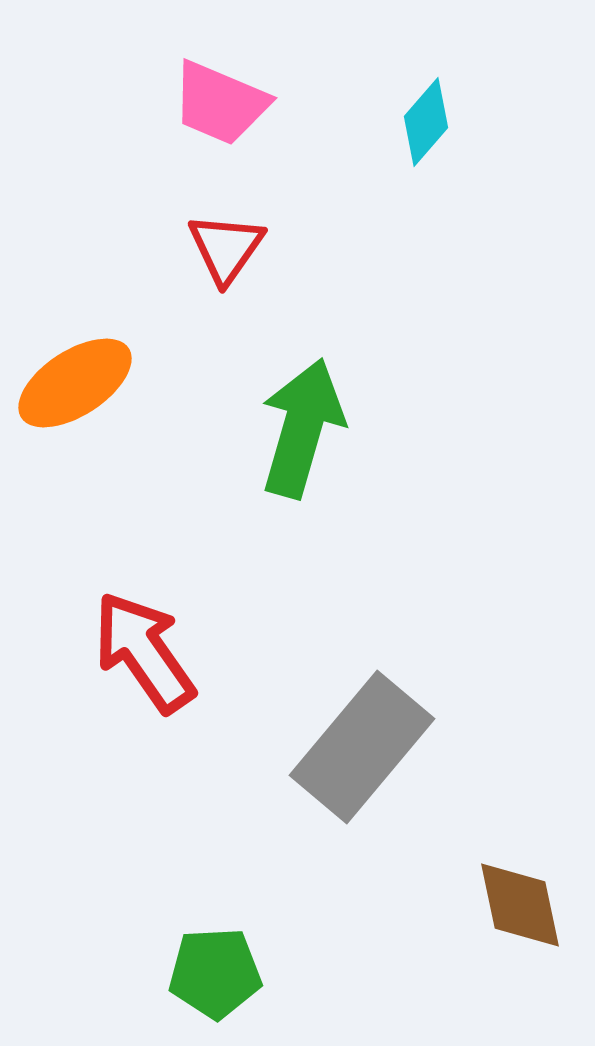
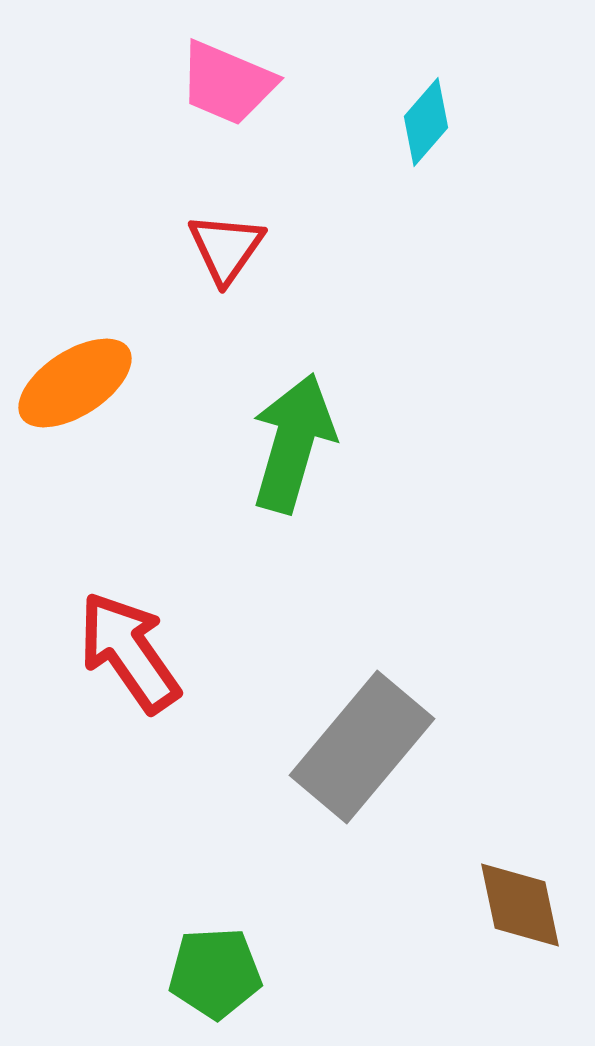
pink trapezoid: moved 7 px right, 20 px up
green arrow: moved 9 px left, 15 px down
red arrow: moved 15 px left
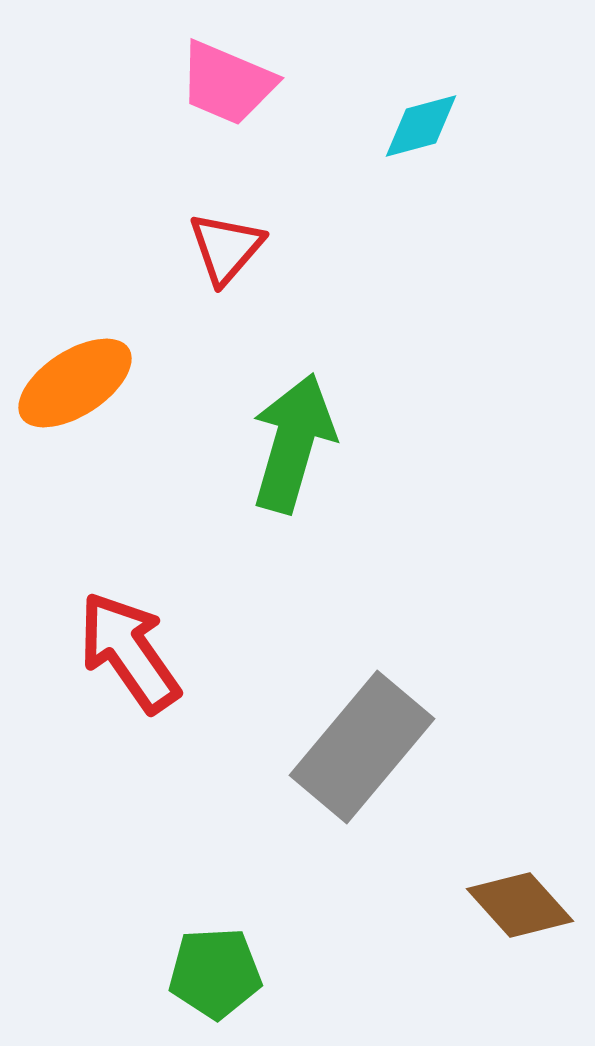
cyan diamond: moved 5 px left, 4 px down; rotated 34 degrees clockwise
red triangle: rotated 6 degrees clockwise
brown diamond: rotated 30 degrees counterclockwise
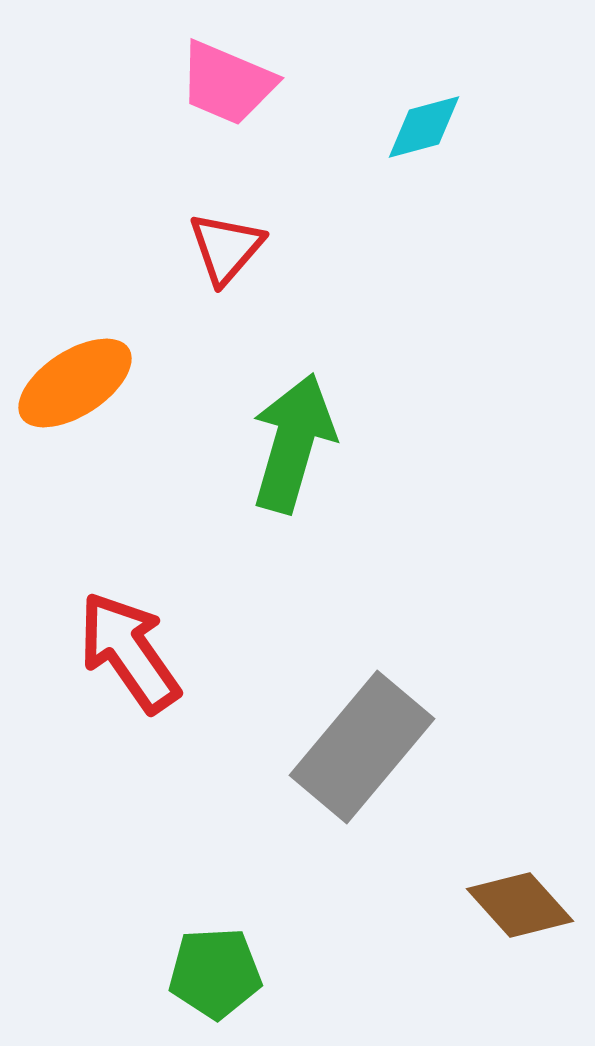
cyan diamond: moved 3 px right, 1 px down
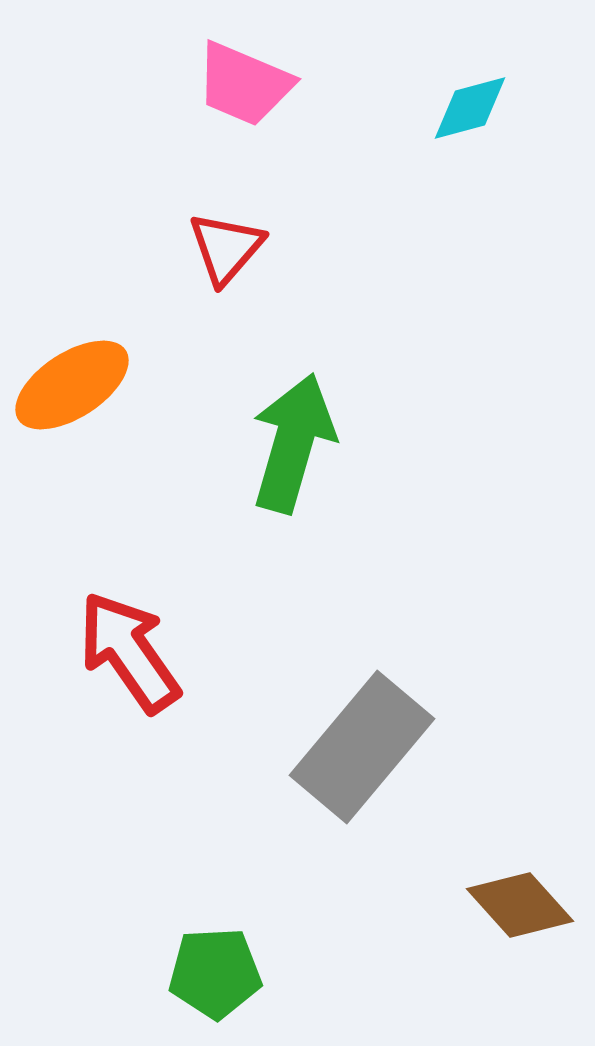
pink trapezoid: moved 17 px right, 1 px down
cyan diamond: moved 46 px right, 19 px up
orange ellipse: moved 3 px left, 2 px down
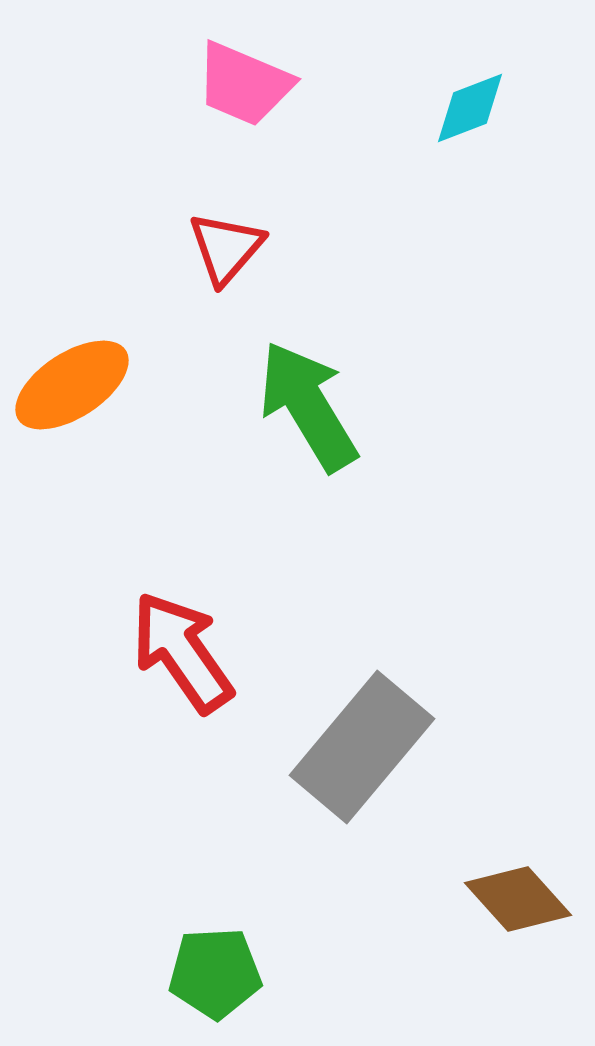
cyan diamond: rotated 6 degrees counterclockwise
green arrow: moved 15 px right, 37 px up; rotated 47 degrees counterclockwise
red arrow: moved 53 px right
brown diamond: moved 2 px left, 6 px up
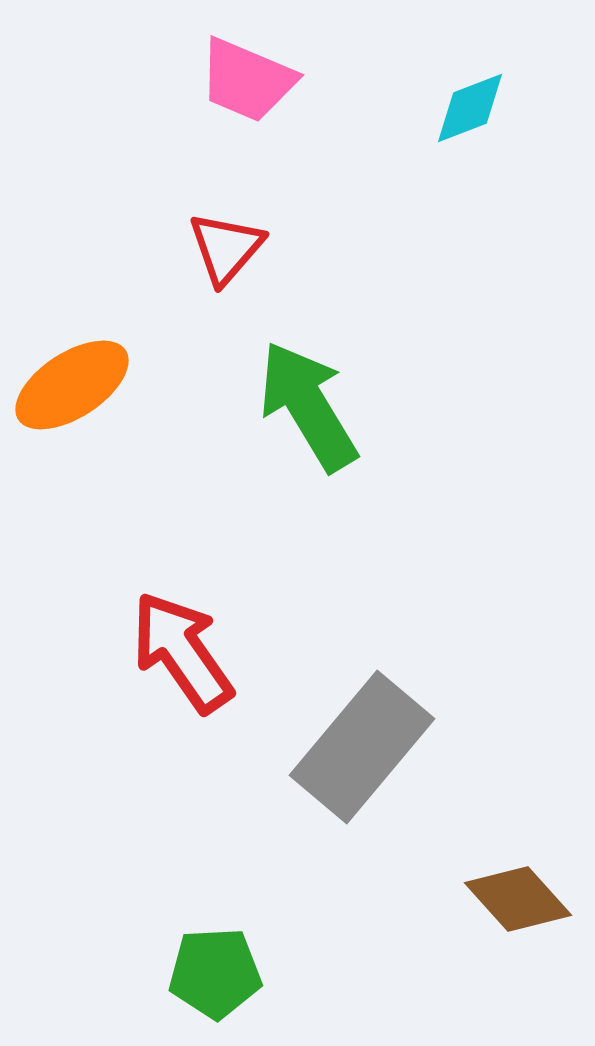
pink trapezoid: moved 3 px right, 4 px up
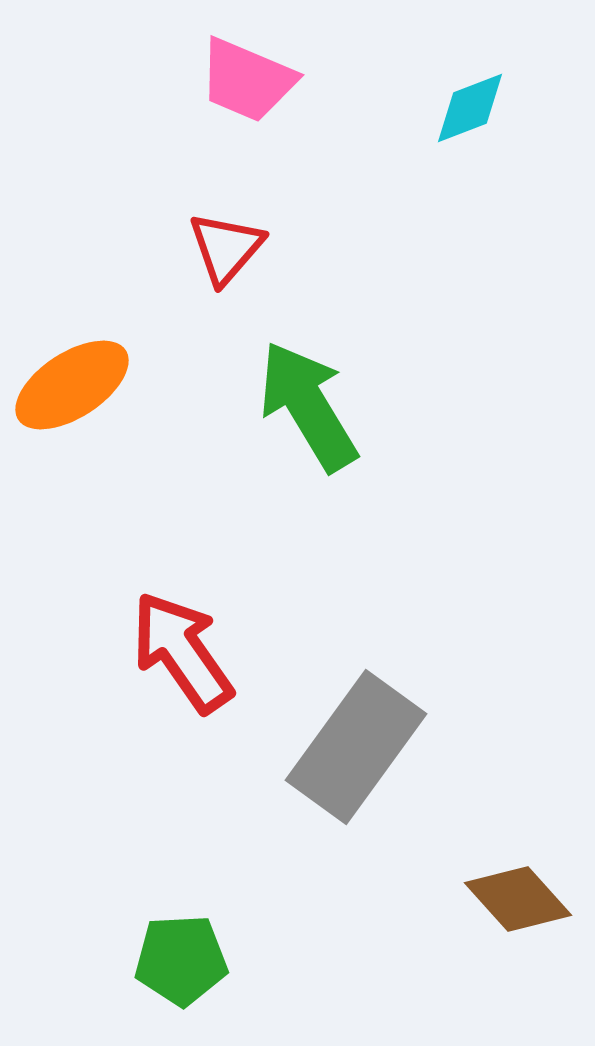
gray rectangle: moved 6 px left; rotated 4 degrees counterclockwise
green pentagon: moved 34 px left, 13 px up
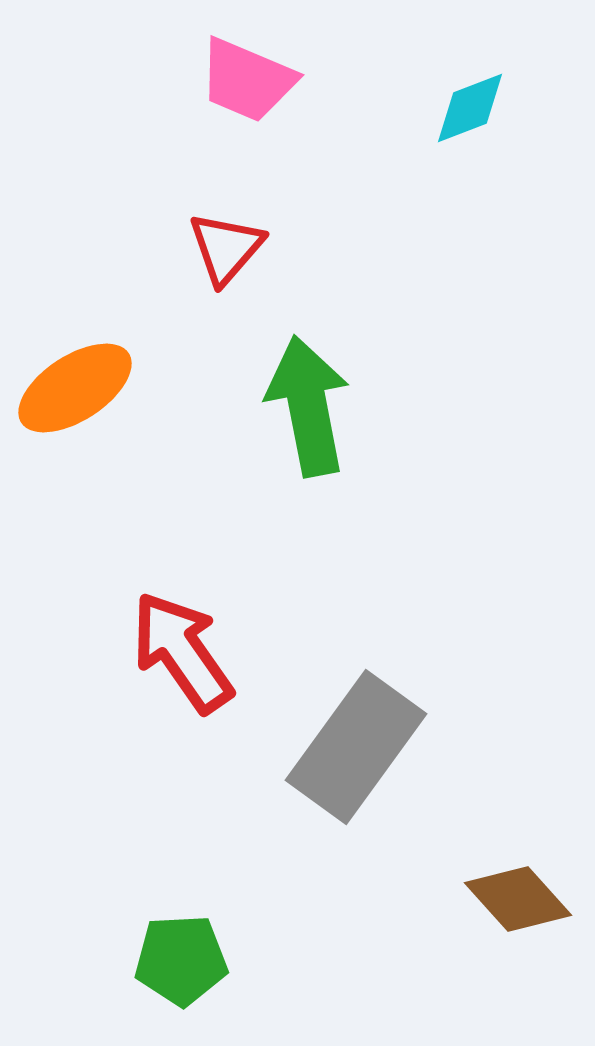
orange ellipse: moved 3 px right, 3 px down
green arrow: rotated 20 degrees clockwise
